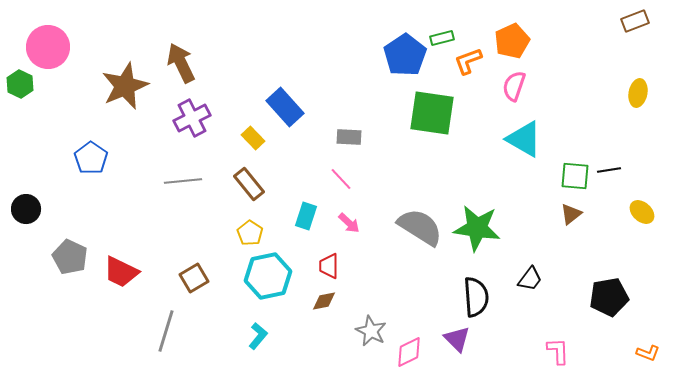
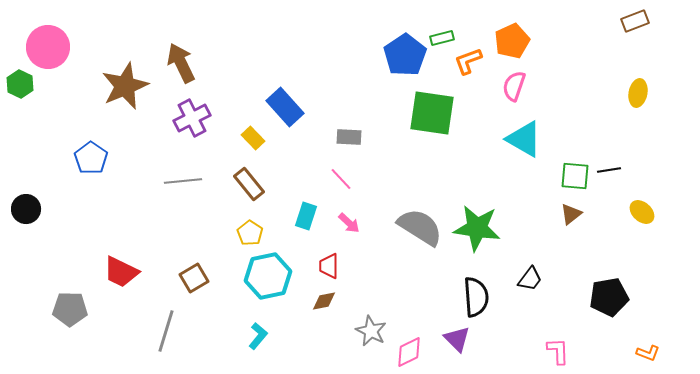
gray pentagon at (70, 257): moved 52 px down; rotated 24 degrees counterclockwise
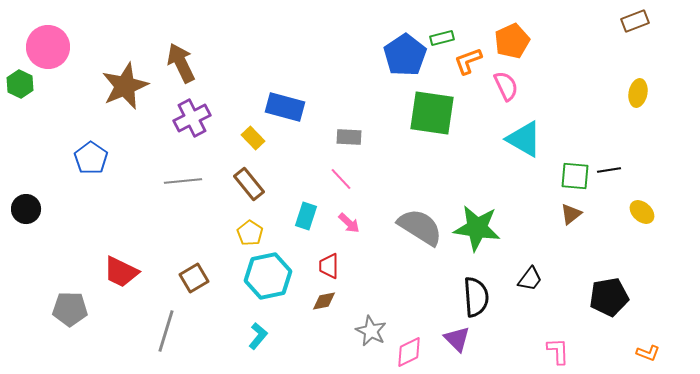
pink semicircle at (514, 86): moved 8 px left; rotated 136 degrees clockwise
blue rectangle at (285, 107): rotated 33 degrees counterclockwise
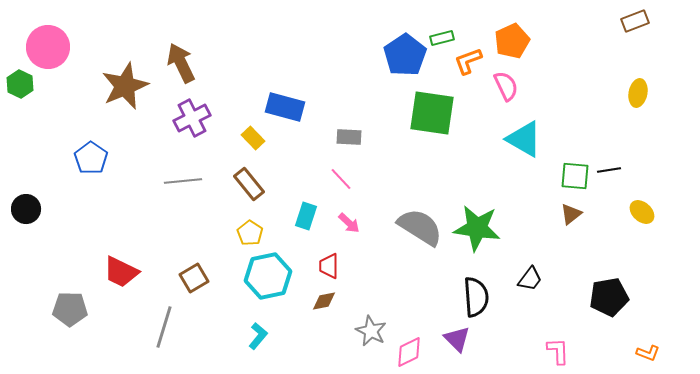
gray line at (166, 331): moved 2 px left, 4 px up
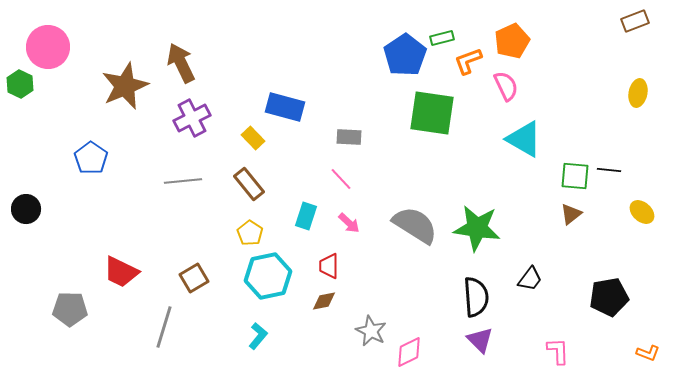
black line at (609, 170): rotated 15 degrees clockwise
gray semicircle at (420, 227): moved 5 px left, 2 px up
purple triangle at (457, 339): moved 23 px right, 1 px down
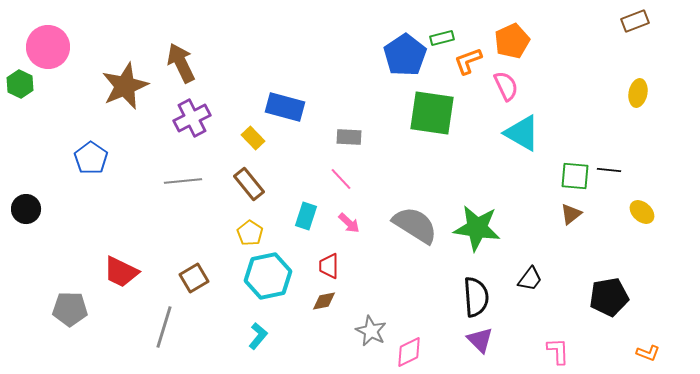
cyan triangle at (524, 139): moved 2 px left, 6 px up
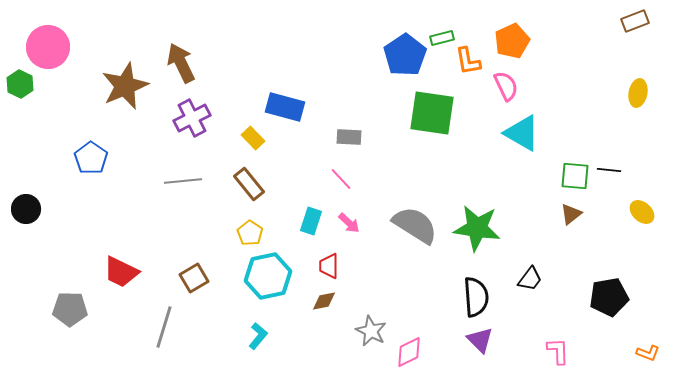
orange L-shape at (468, 61): rotated 80 degrees counterclockwise
cyan rectangle at (306, 216): moved 5 px right, 5 px down
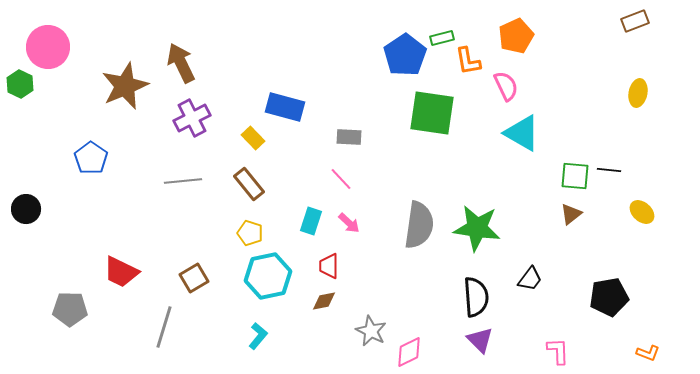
orange pentagon at (512, 41): moved 4 px right, 5 px up
gray semicircle at (415, 225): moved 4 px right; rotated 66 degrees clockwise
yellow pentagon at (250, 233): rotated 15 degrees counterclockwise
